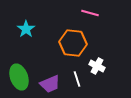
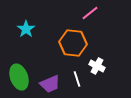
pink line: rotated 54 degrees counterclockwise
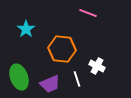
pink line: moved 2 px left; rotated 60 degrees clockwise
orange hexagon: moved 11 px left, 6 px down
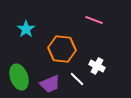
pink line: moved 6 px right, 7 px down
white line: rotated 28 degrees counterclockwise
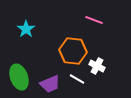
orange hexagon: moved 11 px right, 2 px down
white line: rotated 14 degrees counterclockwise
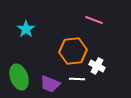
orange hexagon: rotated 12 degrees counterclockwise
white line: rotated 28 degrees counterclockwise
purple trapezoid: rotated 45 degrees clockwise
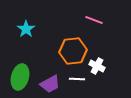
green ellipse: moved 1 px right; rotated 35 degrees clockwise
purple trapezoid: rotated 50 degrees counterclockwise
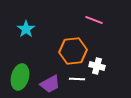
white cross: rotated 14 degrees counterclockwise
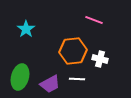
white cross: moved 3 px right, 7 px up
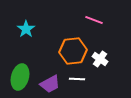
white cross: rotated 21 degrees clockwise
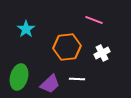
orange hexagon: moved 6 px left, 4 px up
white cross: moved 2 px right, 6 px up; rotated 28 degrees clockwise
green ellipse: moved 1 px left
purple trapezoid: rotated 15 degrees counterclockwise
